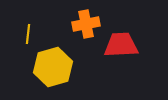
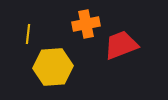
red trapezoid: rotated 18 degrees counterclockwise
yellow hexagon: rotated 12 degrees clockwise
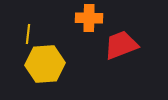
orange cross: moved 3 px right, 6 px up; rotated 12 degrees clockwise
yellow hexagon: moved 8 px left, 3 px up
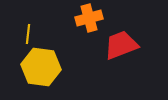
orange cross: rotated 16 degrees counterclockwise
yellow hexagon: moved 4 px left, 3 px down; rotated 12 degrees clockwise
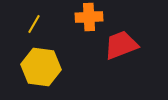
orange cross: moved 1 px up; rotated 12 degrees clockwise
yellow line: moved 6 px right, 10 px up; rotated 24 degrees clockwise
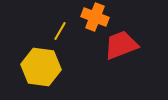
orange cross: moved 6 px right; rotated 24 degrees clockwise
yellow line: moved 26 px right, 7 px down
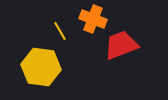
orange cross: moved 2 px left, 2 px down
yellow line: rotated 60 degrees counterclockwise
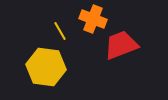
yellow hexagon: moved 5 px right
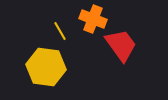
red trapezoid: rotated 75 degrees clockwise
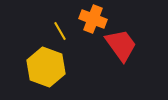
yellow hexagon: rotated 12 degrees clockwise
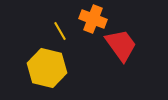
yellow hexagon: moved 1 px right, 1 px down; rotated 6 degrees counterclockwise
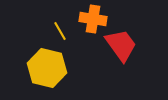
orange cross: rotated 12 degrees counterclockwise
